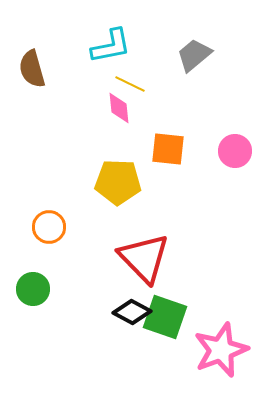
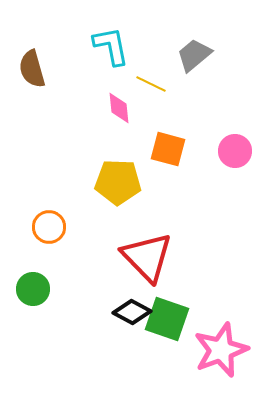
cyan L-shape: rotated 90 degrees counterclockwise
yellow line: moved 21 px right
orange square: rotated 9 degrees clockwise
red triangle: moved 3 px right, 1 px up
green square: moved 2 px right, 2 px down
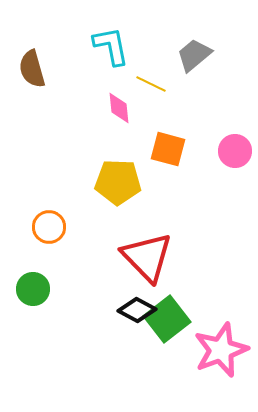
black diamond: moved 5 px right, 2 px up
green square: rotated 33 degrees clockwise
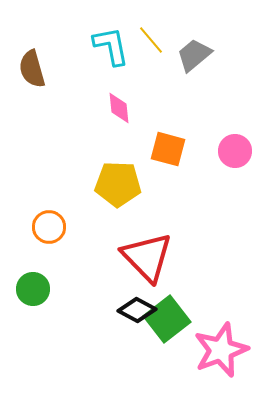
yellow line: moved 44 px up; rotated 24 degrees clockwise
yellow pentagon: moved 2 px down
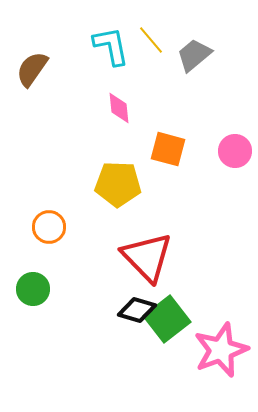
brown semicircle: rotated 51 degrees clockwise
black diamond: rotated 12 degrees counterclockwise
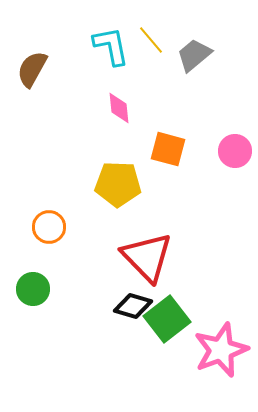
brown semicircle: rotated 6 degrees counterclockwise
black diamond: moved 4 px left, 4 px up
